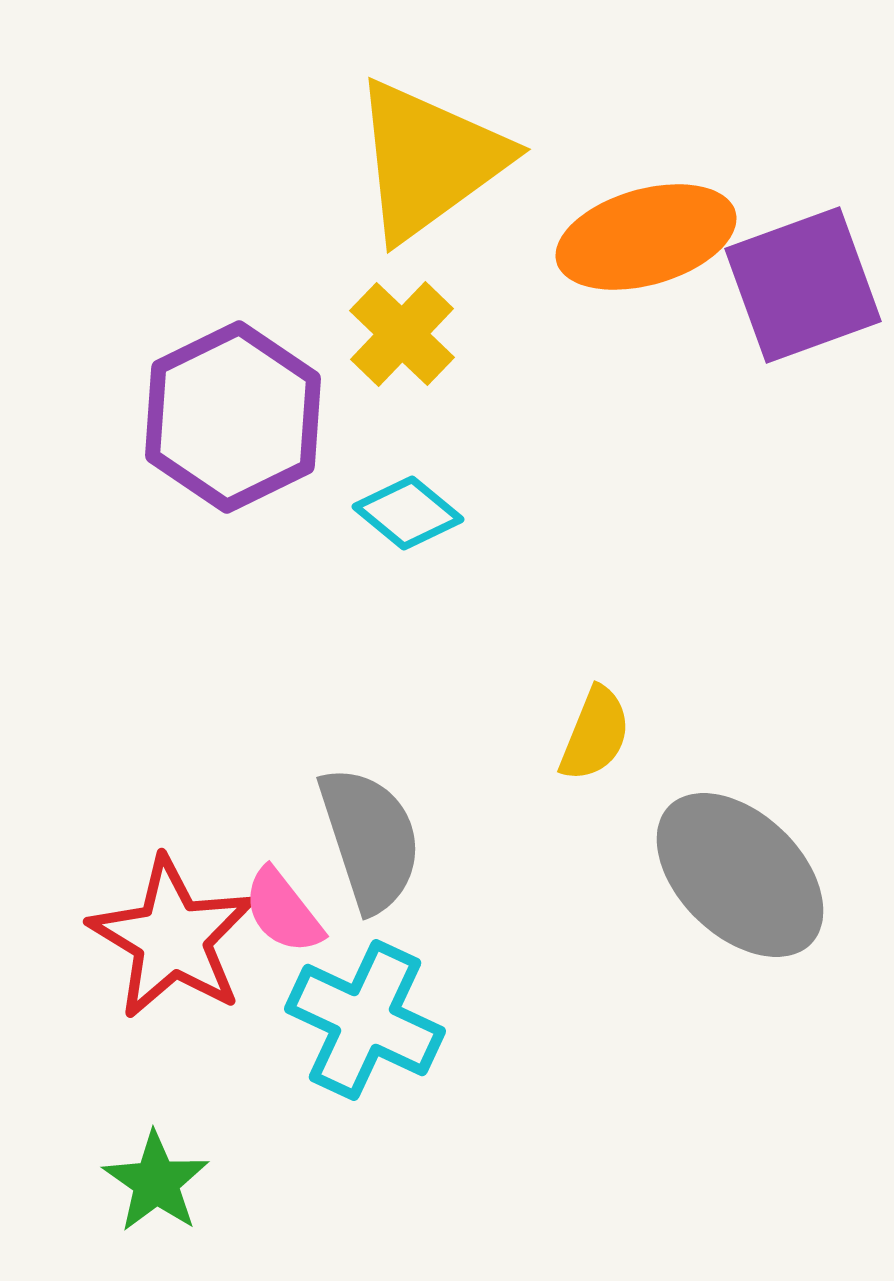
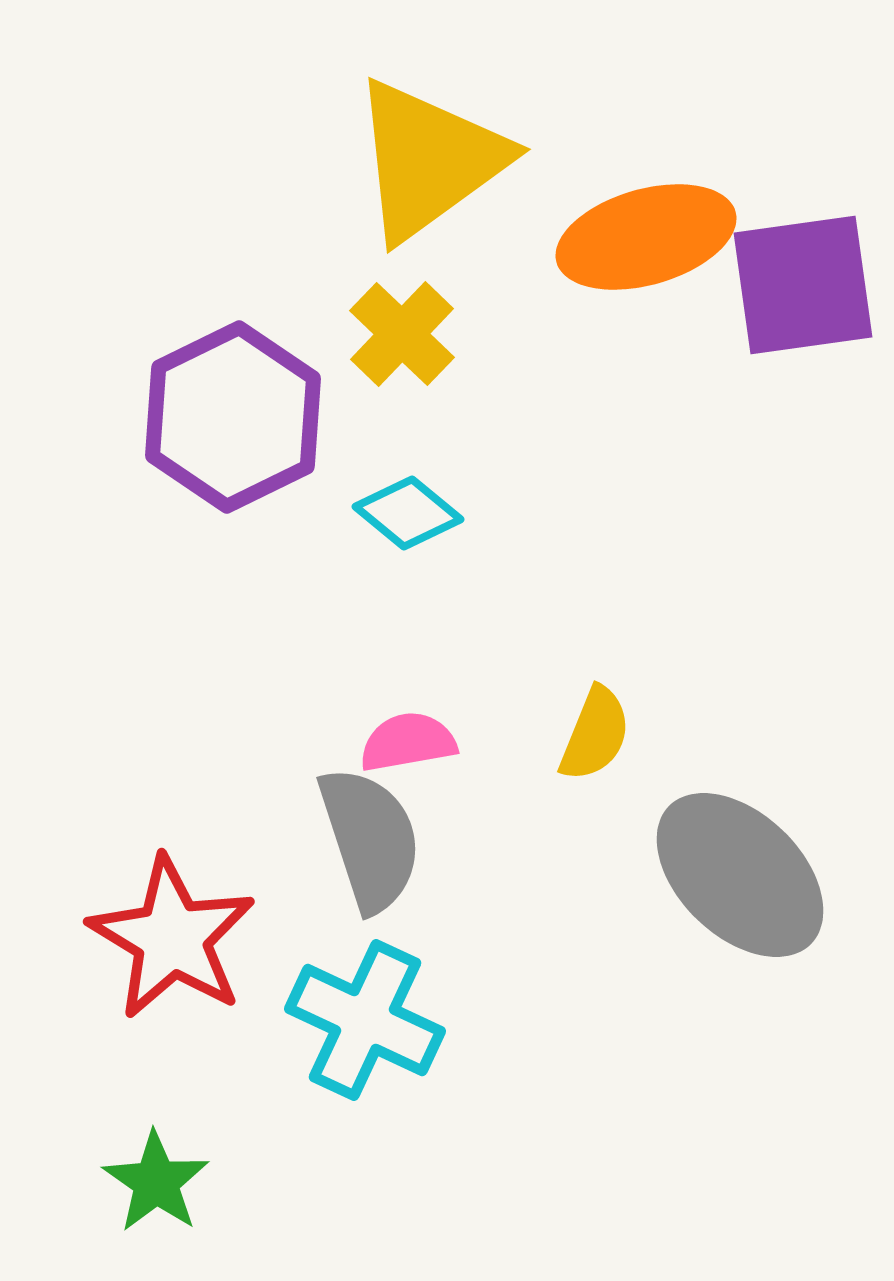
purple square: rotated 12 degrees clockwise
pink semicircle: moved 125 px right, 169 px up; rotated 118 degrees clockwise
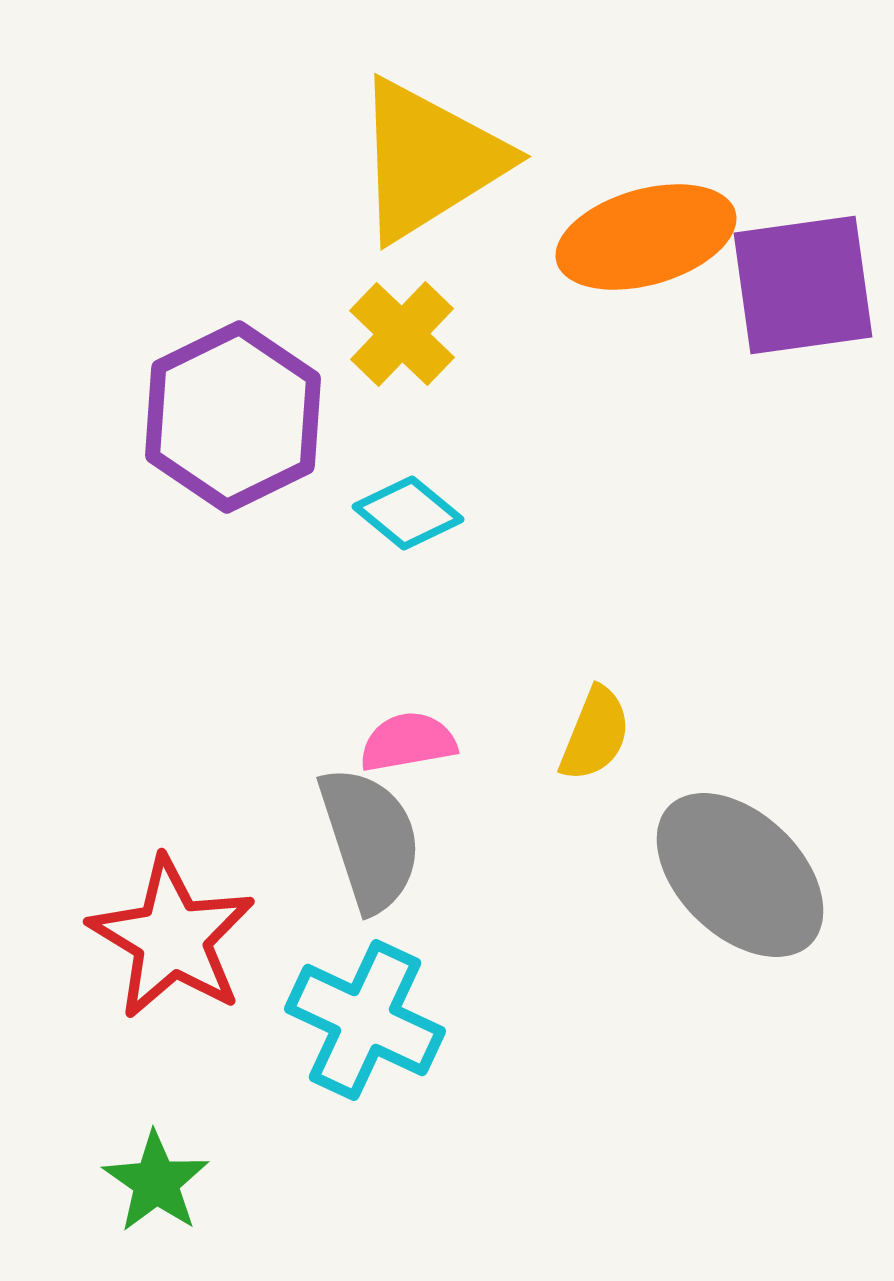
yellow triangle: rotated 4 degrees clockwise
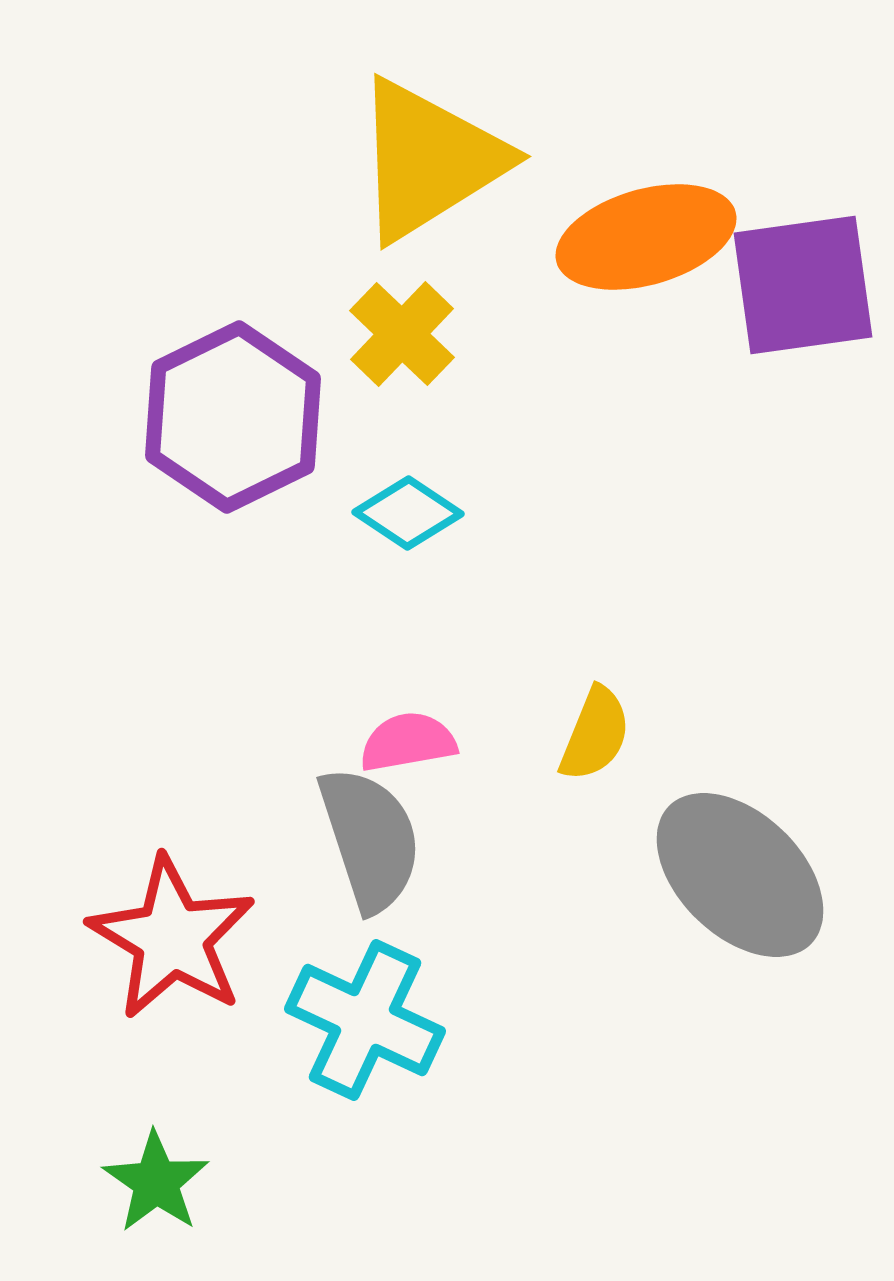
cyan diamond: rotated 6 degrees counterclockwise
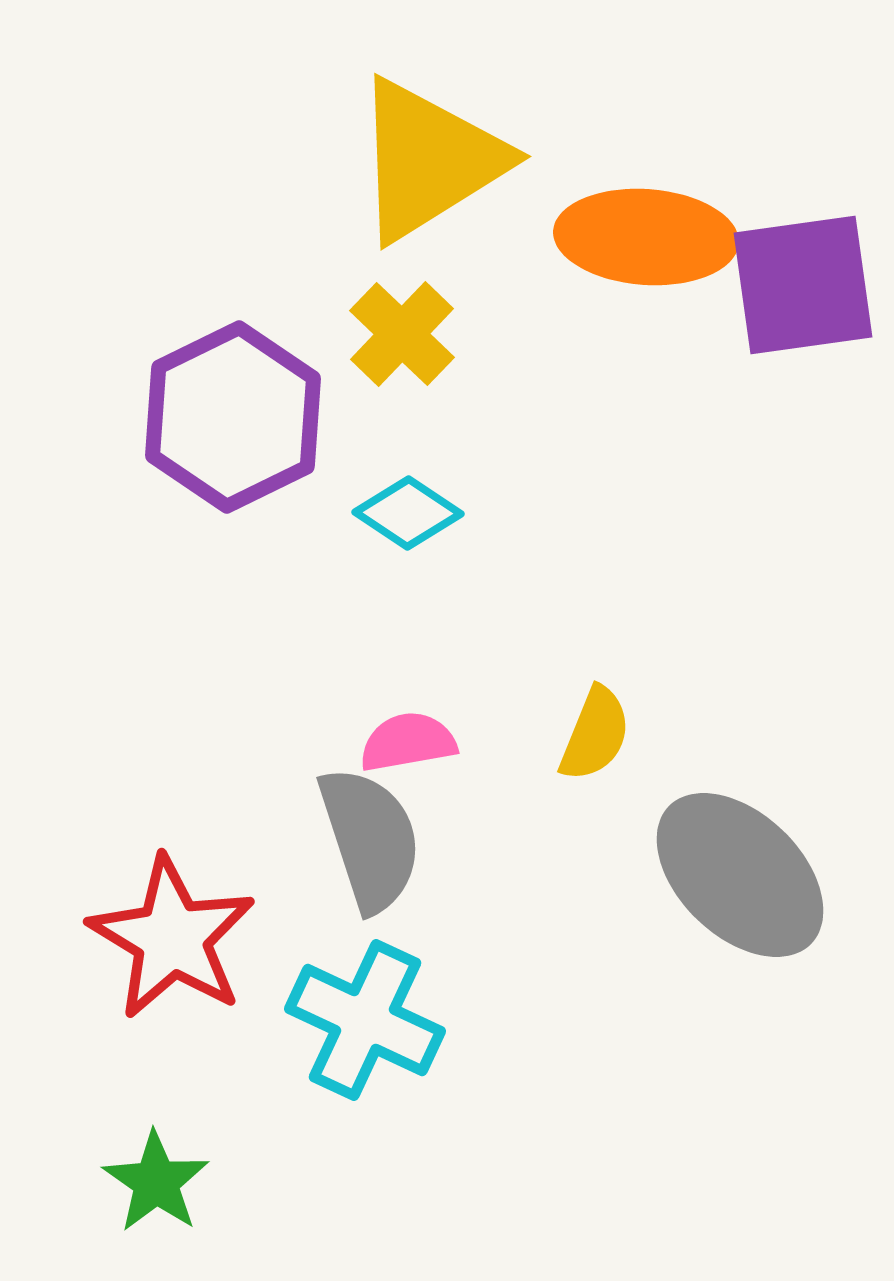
orange ellipse: rotated 20 degrees clockwise
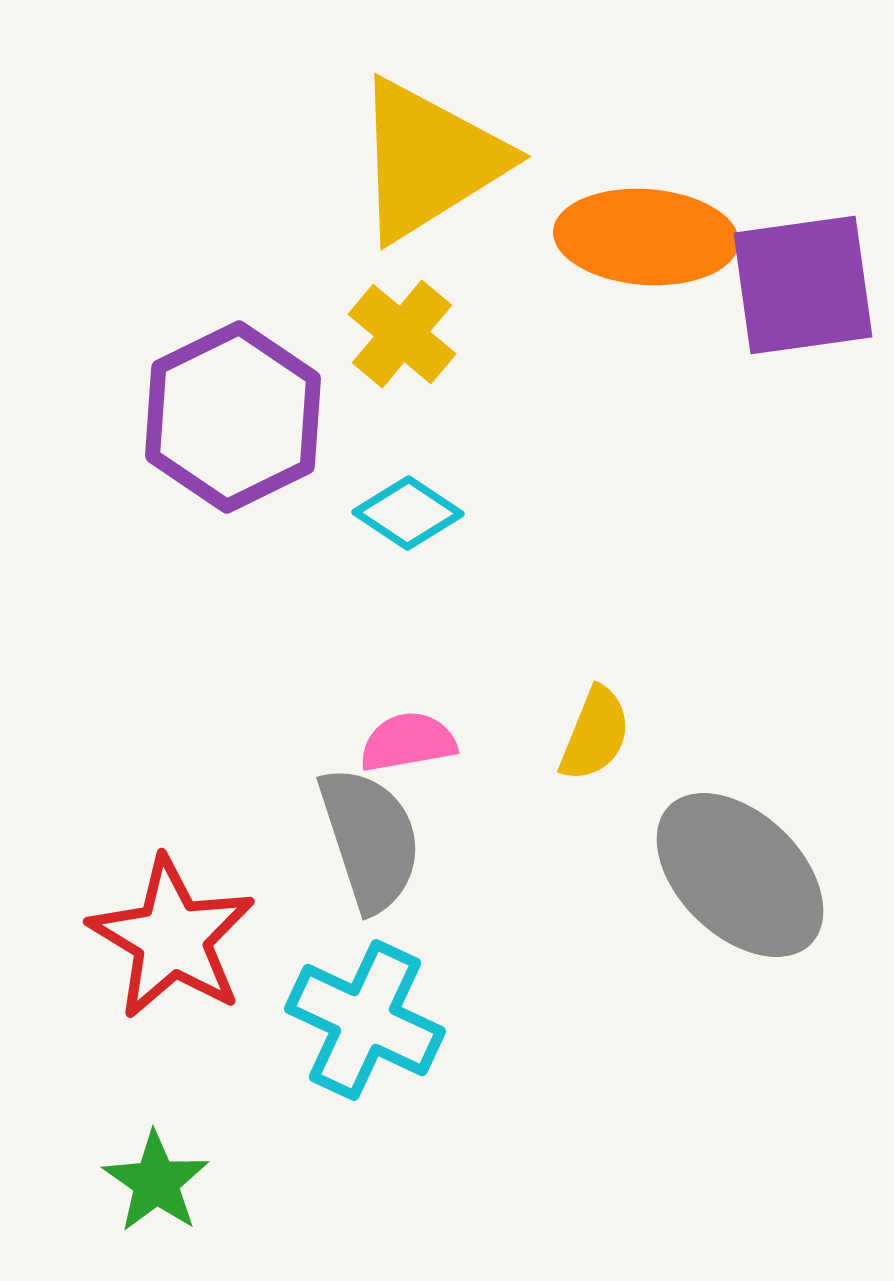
yellow cross: rotated 4 degrees counterclockwise
